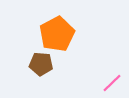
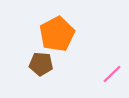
pink line: moved 9 px up
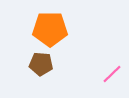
orange pentagon: moved 7 px left, 5 px up; rotated 28 degrees clockwise
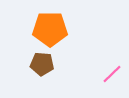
brown pentagon: moved 1 px right
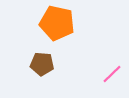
orange pentagon: moved 7 px right, 6 px up; rotated 12 degrees clockwise
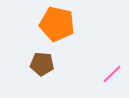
orange pentagon: moved 1 px down
